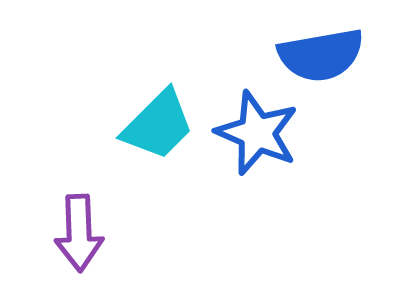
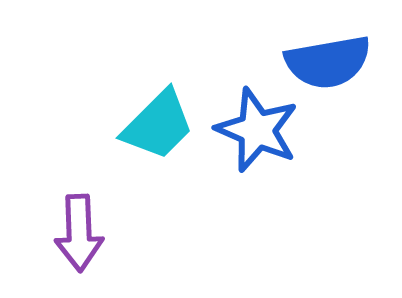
blue semicircle: moved 7 px right, 7 px down
blue star: moved 3 px up
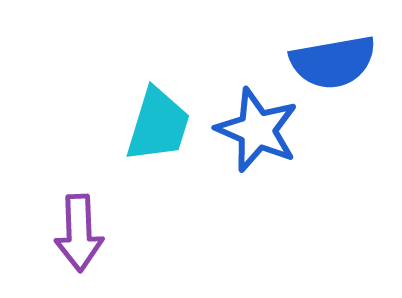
blue semicircle: moved 5 px right
cyan trapezoid: rotated 28 degrees counterclockwise
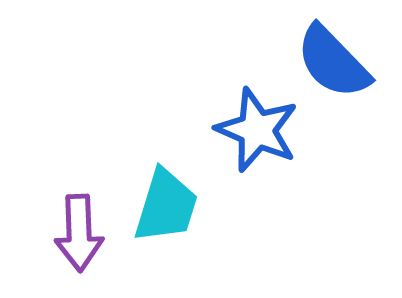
blue semicircle: rotated 56 degrees clockwise
cyan trapezoid: moved 8 px right, 81 px down
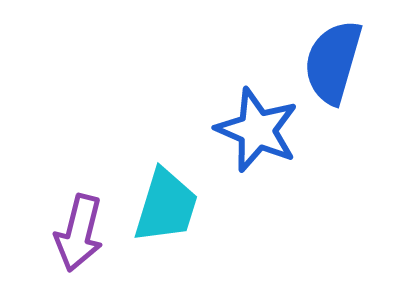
blue semicircle: rotated 60 degrees clockwise
purple arrow: rotated 16 degrees clockwise
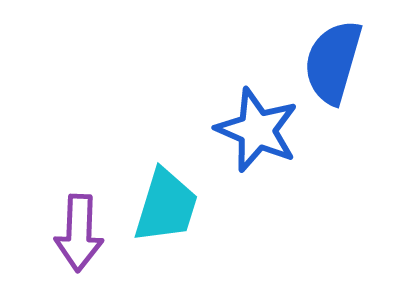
purple arrow: rotated 12 degrees counterclockwise
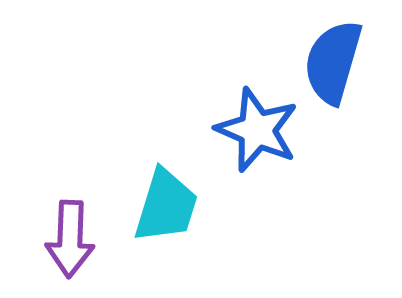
purple arrow: moved 9 px left, 6 px down
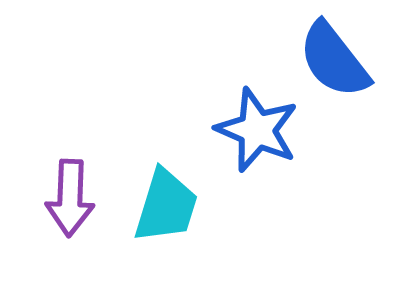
blue semicircle: moved 1 px right, 2 px up; rotated 54 degrees counterclockwise
purple arrow: moved 41 px up
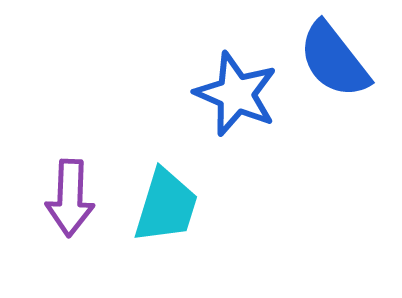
blue star: moved 21 px left, 36 px up
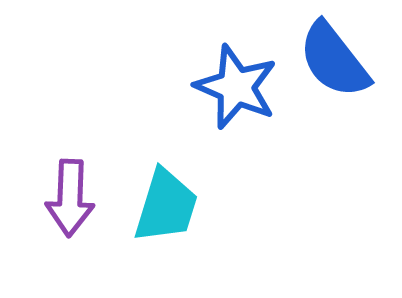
blue star: moved 7 px up
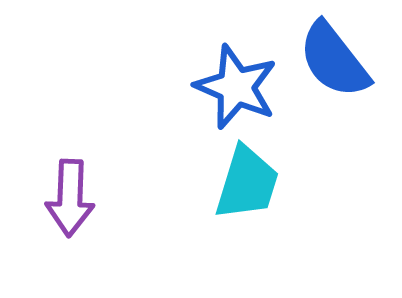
cyan trapezoid: moved 81 px right, 23 px up
